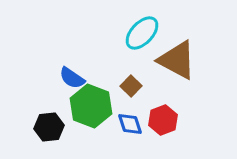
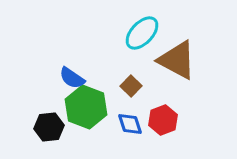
green hexagon: moved 5 px left, 1 px down
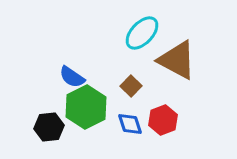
blue semicircle: moved 1 px up
green hexagon: rotated 12 degrees clockwise
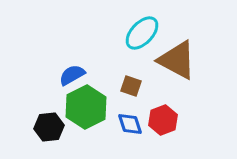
blue semicircle: moved 2 px up; rotated 116 degrees clockwise
brown square: rotated 25 degrees counterclockwise
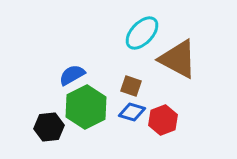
brown triangle: moved 1 px right, 1 px up
blue diamond: moved 2 px right, 12 px up; rotated 56 degrees counterclockwise
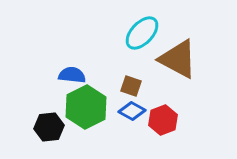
blue semicircle: rotated 36 degrees clockwise
blue diamond: moved 1 px up; rotated 12 degrees clockwise
